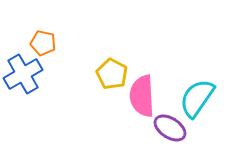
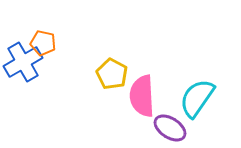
blue cross: moved 12 px up
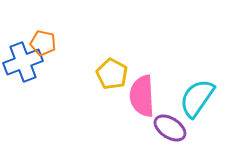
blue cross: rotated 9 degrees clockwise
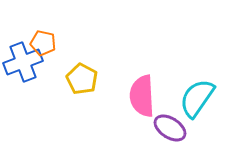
yellow pentagon: moved 30 px left, 5 px down
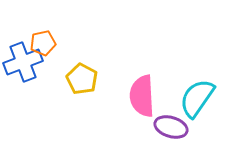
orange pentagon: rotated 25 degrees counterclockwise
purple ellipse: moved 1 px right, 1 px up; rotated 16 degrees counterclockwise
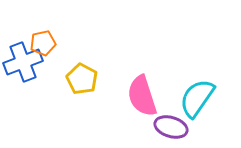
pink semicircle: rotated 15 degrees counterclockwise
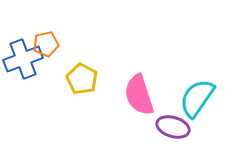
orange pentagon: moved 3 px right, 1 px down
blue cross: moved 3 px up
pink semicircle: moved 3 px left, 1 px up
purple ellipse: moved 2 px right
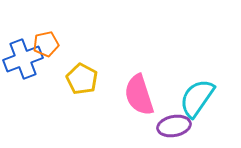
purple ellipse: moved 1 px right, 1 px up; rotated 28 degrees counterclockwise
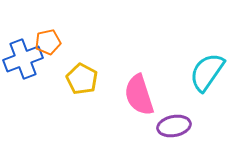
orange pentagon: moved 2 px right, 2 px up
cyan semicircle: moved 10 px right, 26 px up
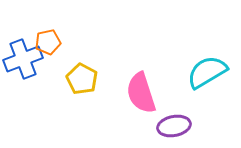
cyan semicircle: rotated 24 degrees clockwise
pink semicircle: moved 2 px right, 2 px up
